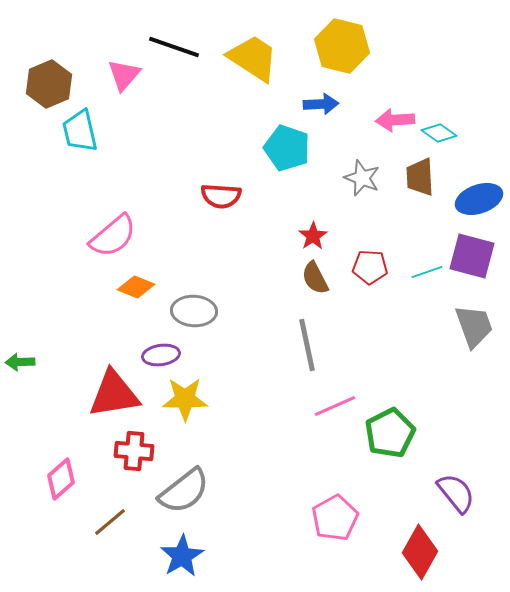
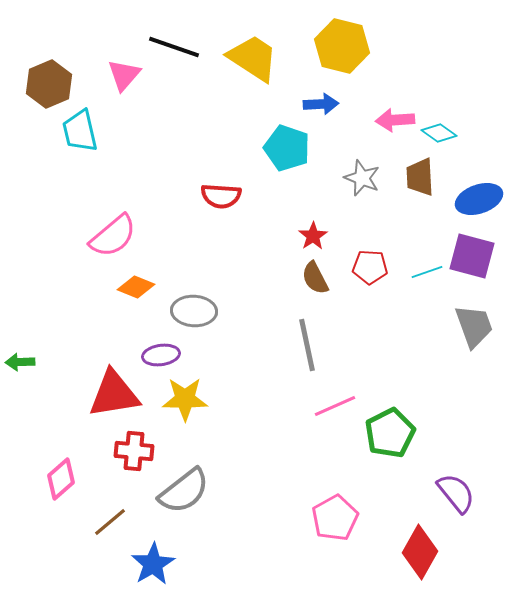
blue star: moved 29 px left, 8 px down
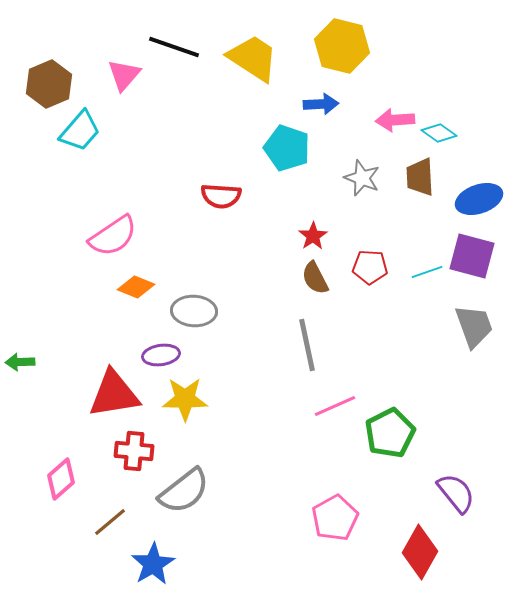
cyan trapezoid: rotated 126 degrees counterclockwise
pink semicircle: rotated 6 degrees clockwise
